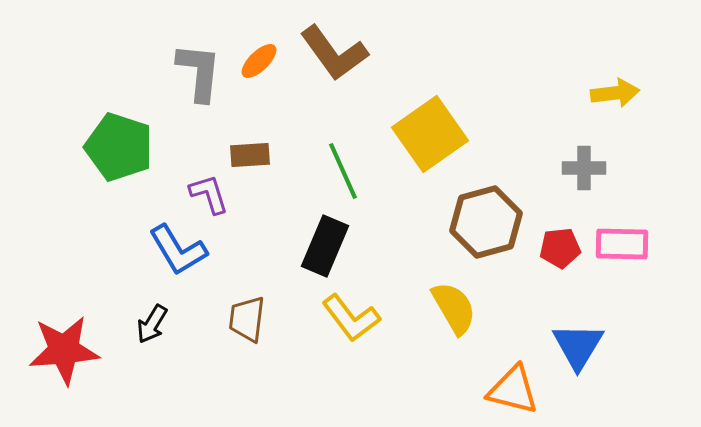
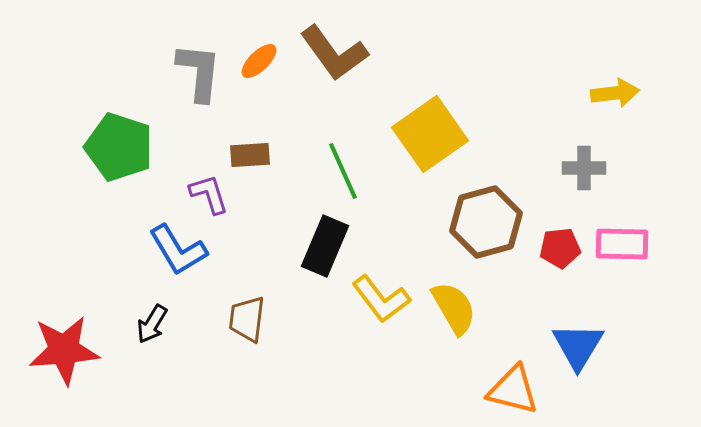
yellow L-shape: moved 30 px right, 19 px up
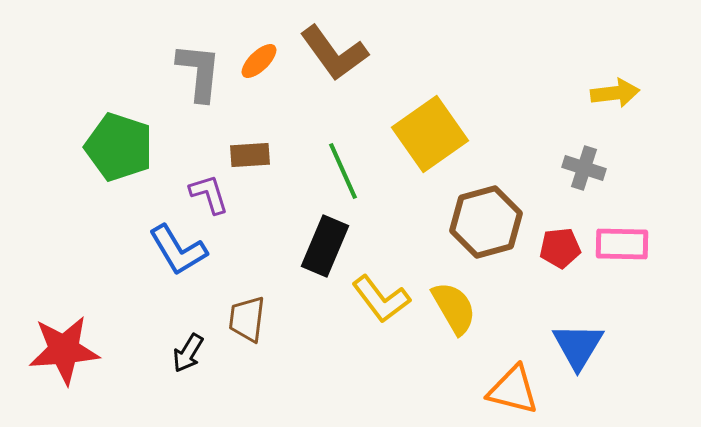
gray cross: rotated 18 degrees clockwise
black arrow: moved 36 px right, 29 px down
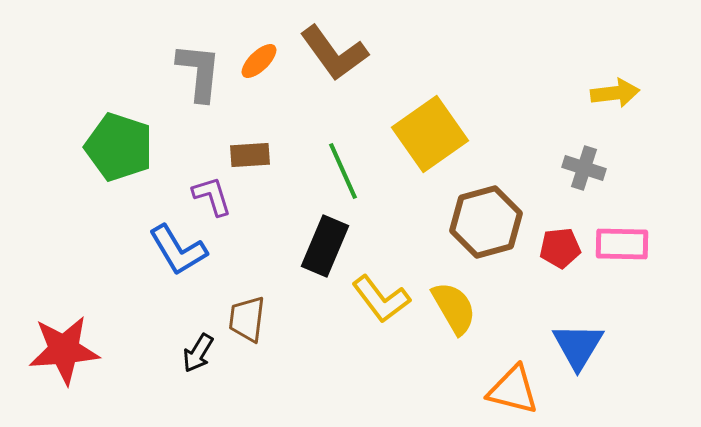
purple L-shape: moved 3 px right, 2 px down
black arrow: moved 10 px right
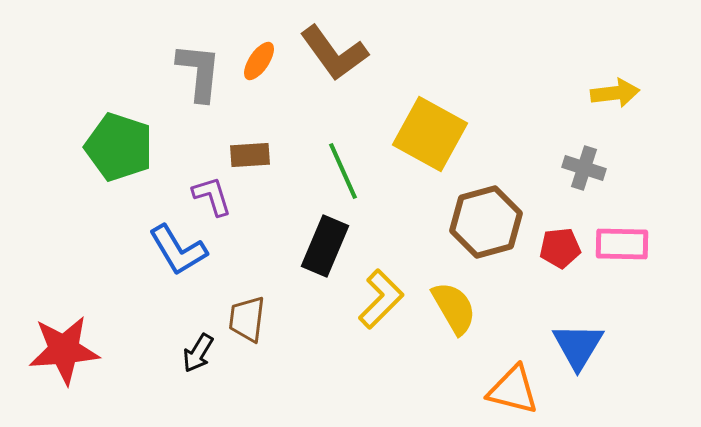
orange ellipse: rotated 12 degrees counterclockwise
yellow square: rotated 26 degrees counterclockwise
yellow L-shape: rotated 98 degrees counterclockwise
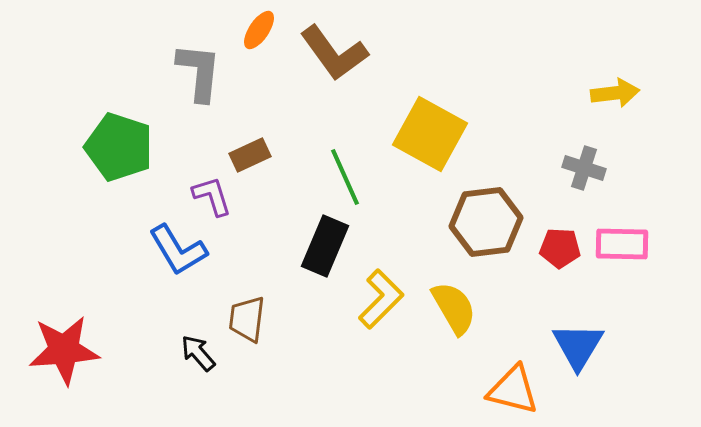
orange ellipse: moved 31 px up
brown rectangle: rotated 21 degrees counterclockwise
green line: moved 2 px right, 6 px down
brown hexagon: rotated 8 degrees clockwise
red pentagon: rotated 9 degrees clockwise
black arrow: rotated 108 degrees clockwise
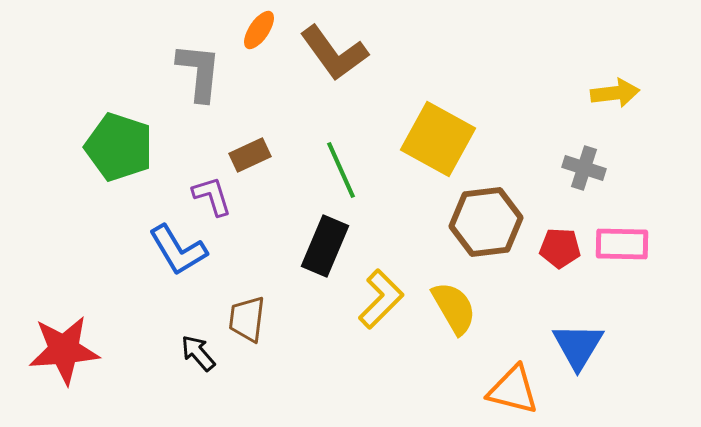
yellow square: moved 8 px right, 5 px down
green line: moved 4 px left, 7 px up
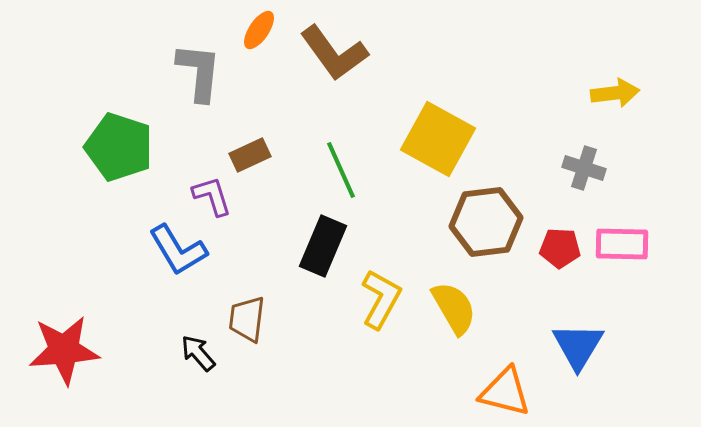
black rectangle: moved 2 px left
yellow L-shape: rotated 16 degrees counterclockwise
orange triangle: moved 8 px left, 2 px down
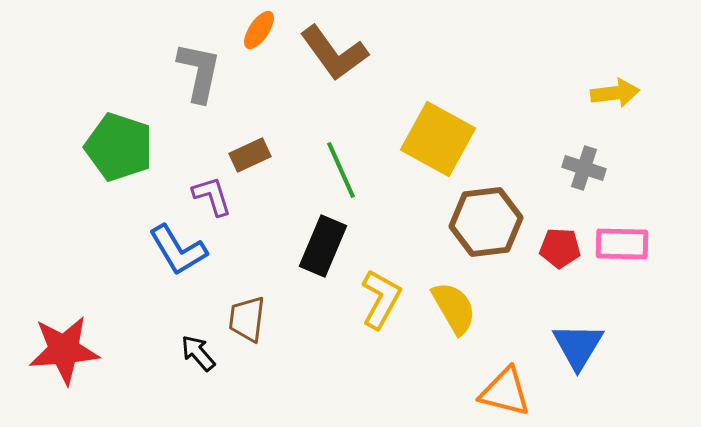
gray L-shape: rotated 6 degrees clockwise
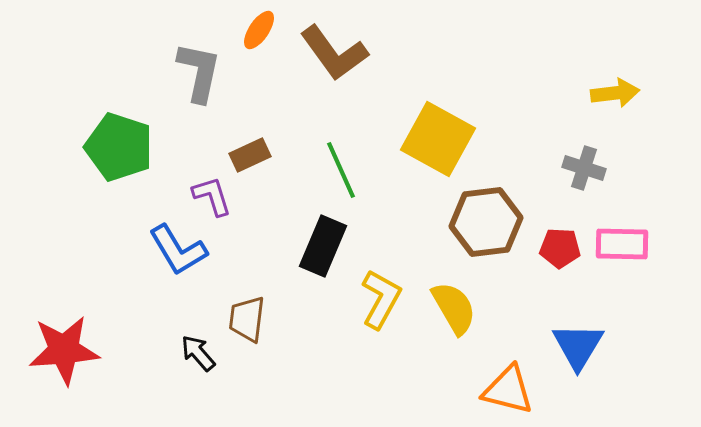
orange triangle: moved 3 px right, 2 px up
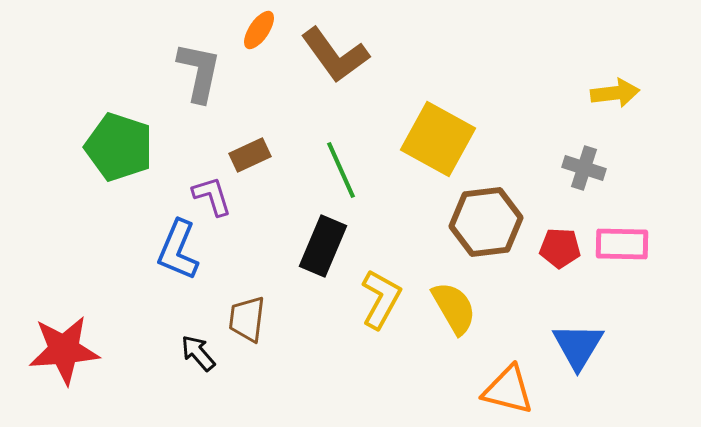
brown L-shape: moved 1 px right, 2 px down
blue L-shape: rotated 54 degrees clockwise
